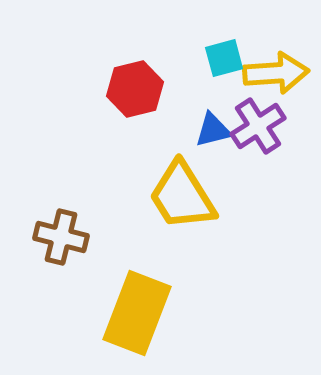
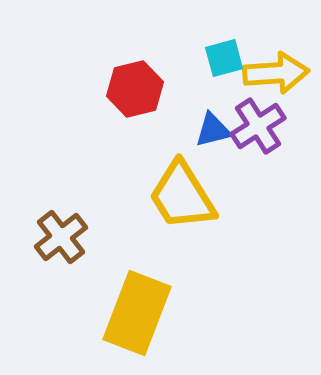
brown cross: rotated 38 degrees clockwise
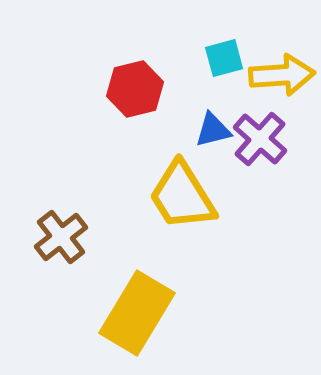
yellow arrow: moved 6 px right, 2 px down
purple cross: moved 2 px right, 13 px down; rotated 16 degrees counterclockwise
yellow rectangle: rotated 10 degrees clockwise
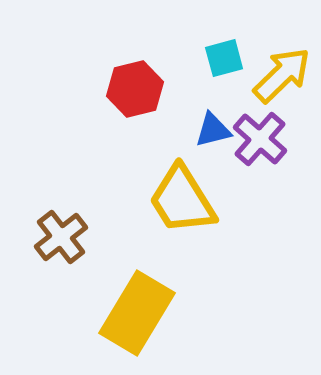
yellow arrow: rotated 40 degrees counterclockwise
yellow trapezoid: moved 4 px down
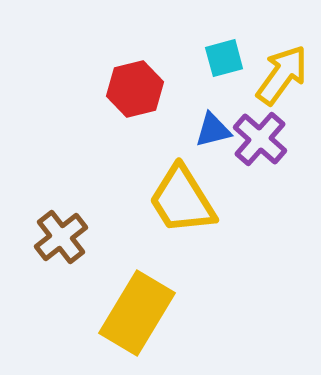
yellow arrow: rotated 10 degrees counterclockwise
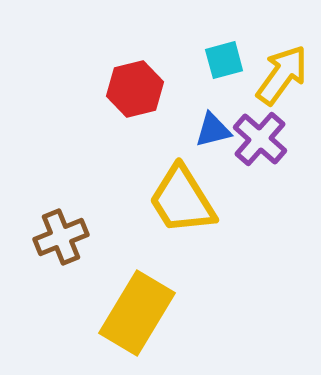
cyan square: moved 2 px down
brown cross: rotated 16 degrees clockwise
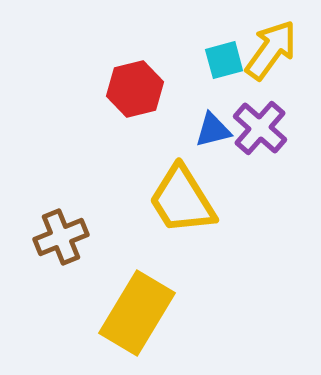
yellow arrow: moved 11 px left, 25 px up
purple cross: moved 11 px up
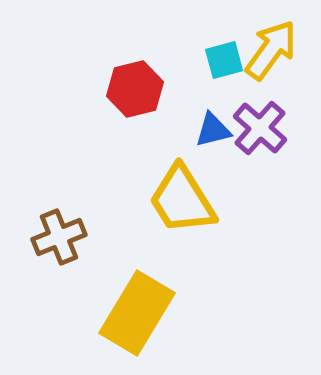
brown cross: moved 2 px left
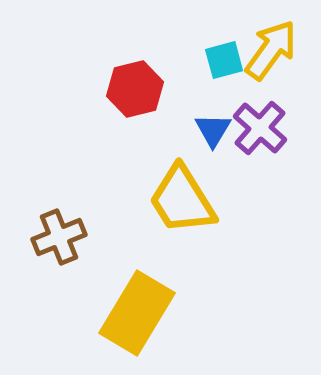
blue triangle: rotated 45 degrees counterclockwise
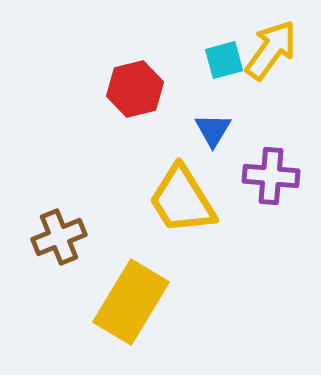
purple cross: moved 11 px right, 48 px down; rotated 36 degrees counterclockwise
yellow rectangle: moved 6 px left, 11 px up
